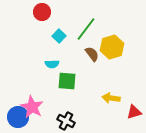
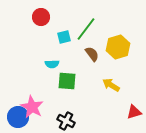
red circle: moved 1 px left, 5 px down
cyan square: moved 5 px right, 1 px down; rotated 32 degrees clockwise
yellow hexagon: moved 6 px right
yellow arrow: moved 13 px up; rotated 24 degrees clockwise
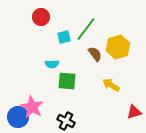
brown semicircle: moved 3 px right
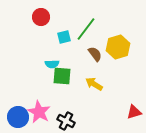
green square: moved 5 px left, 5 px up
yellow arrow: moved 17 px left, 1 px up
pink star: moved 7 px right, 5 px down
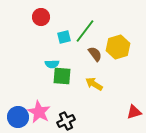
green line: moved 1 px left, 2 px down
black cross: rotated 36 degrees clockwise
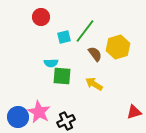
cyan semicircle: moved 1 px left, 1 px up
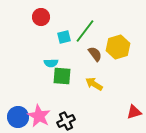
pink star: moved 4 px down
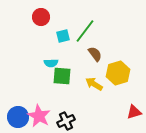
cyan square: moved 1 px left, 1 px up
yellow hexagon: moved 26 px down
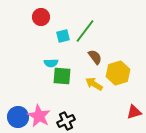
brown semicircle: moved 3 px down
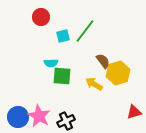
brown semicircle: moved 8 px right, 4 px down
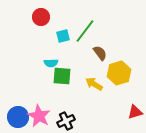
brown semicircle: moved 3 px left, 8 px up
yellow hexagon: moved 1 px right
red triangle: moved 1 px right
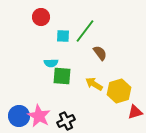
cyan square: rotated 16 degrees clockwise
yellow hexagon: moved 18 px down
blue circle: moved 1 px right, 1 px up
